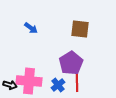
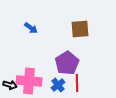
brown square: rotated 12 degrees counterclockwise
purple pentagon: moved 4 px left
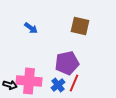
brown square: moved 3 px up; rotated 18 degrees clockwise
purple pentagon: rotated 20 degrees clockwise
red line: moved 3 px left; rotated 24 degrees clockwise
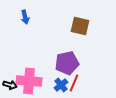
blue arrow: moved 6 px left, 11 px up; rotated 40 degrees clockwise
blue cross: moved 3 px right
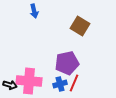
blue arrow: moved 9 px right, 6 px up
brown square: rotated 18 degrees clockwise
blue cross: moved 1 px left, 1 px up; rotated 24 degrees clockwise
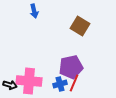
purple pentagon: moved 4 px right, 4 px down
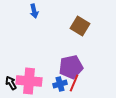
black arrow: moved 1 px right, 2 px up; rotated 136 degrees counterclockwise
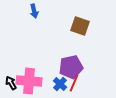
brown square: rotated 12 degrees counterclockwise
blue cross: rotated 32 degrees counterclockwise
